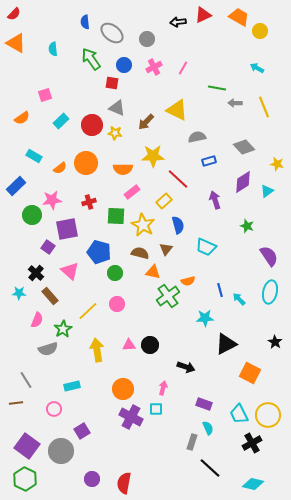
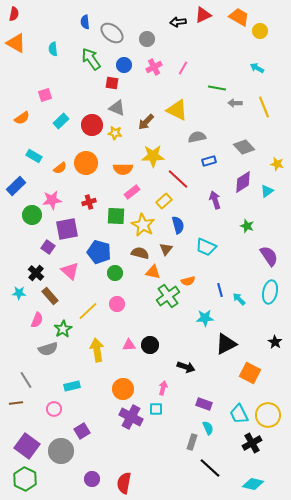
red semicircle at (14, 14): rotated 32 degrees counterclockwise
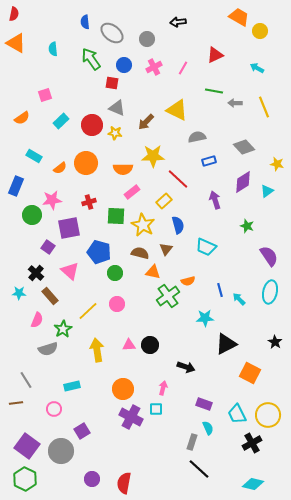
red triangle at (203, 15): moved 12 px right, 40 px down
green line at (217, 88): moved 3 px left, 3 px down
blue rectangle at (16, 186): rotated 24 degrees counterclockwise
purple square at (67, 229): moved 2 px right, 1 px up
cyan trapezoid at (239, 414): moved 2 px left
black line at (210, 468): moved 11 px left, 1 px down
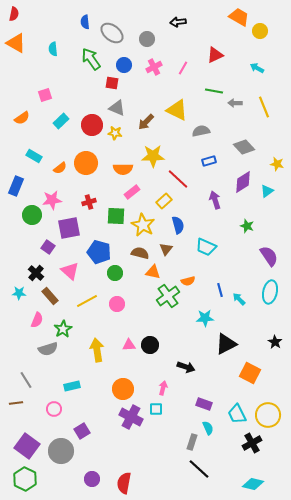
gray semicircle at (197, 137): moved 4 px right, 6 px up
yellow line at (88, 311): moved 1 px left, 10 px up; rotated 15 degrees clockwise
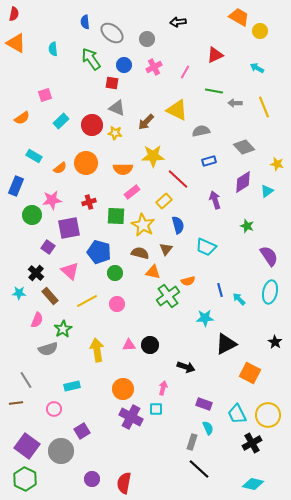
pink line at (183, 68): moved 2 px right, 4 px down
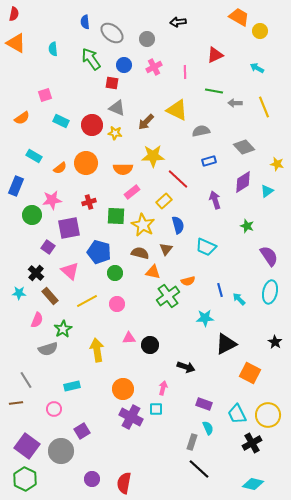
pink line at (185, 72): rotated 32 degrees counterclockwise
cyan rectangle at (61, 121): rotated 70 degrees clockwise
pink triangle at (129, 345): moved 7 px up
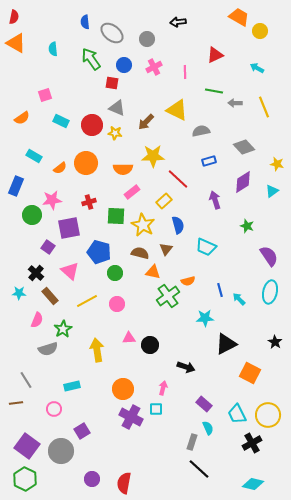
red semicircle at (14, 14): moved 3 px down
cyan triangle at (267, 191): moved 5 px right
purple rectangle at (204, 404): rotated 21 degrees clockwise
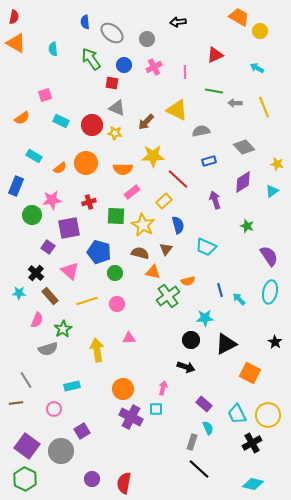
yellow line at (87, 301): rotated 10 degrees clockwise
black circle at (150, 345): moved 41 px right, 5 px up
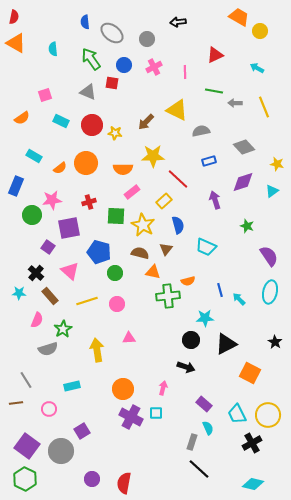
gray triangle at (117, 108): moved 29 px left, 16 px up
purple diamond at (243, 182): rotated 15 degrees clockwise
green cross at (168, 296): rotated 30 degrees clockwise
pink circle at (54, 409): moved 5 px left
cyan square at (156, 409): moved 4 px down
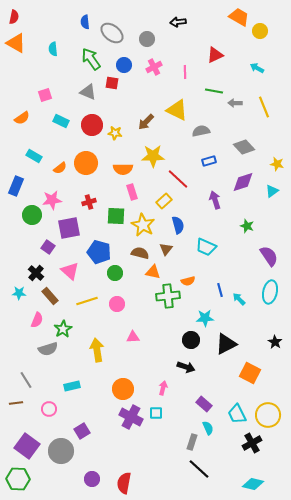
pink rectangle at (132, 192): rotated 70 degrees counterclockwise
pink triangle at (129, 338): moved 4 px right, 1 px up
green hexagon at (25, 479): moved 7 px left; rotated 25 degrees counterclockwise
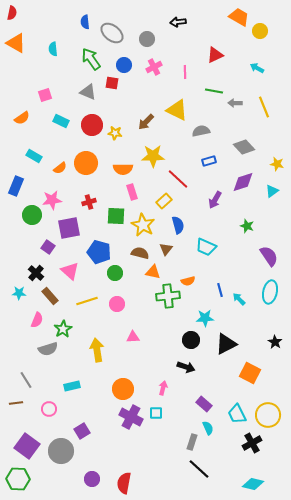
red semicircle at (14, 17): moved 2 px left, 4 px up
purple arrow at (215, 200): rotated 132 degrees counterclockwise
